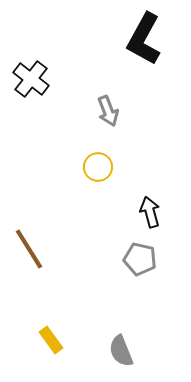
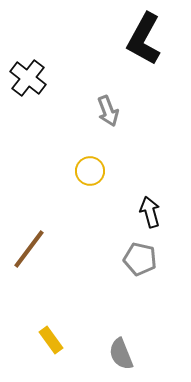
black cross: moved 3 px left, 1 px up
yellow circle: moved 8 px left, 4 px down
brown line: rotated 69 degrees clockwise
gray semicircle: moved 3 px down
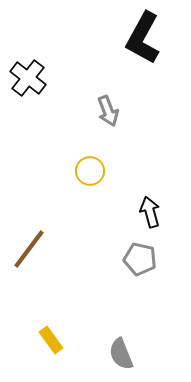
black L-shape: moved 1 px left, 1 px up
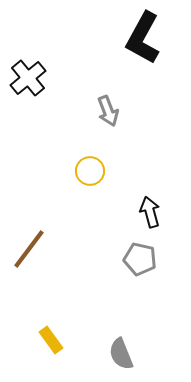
black cross: rotated 12 degrees clockwise
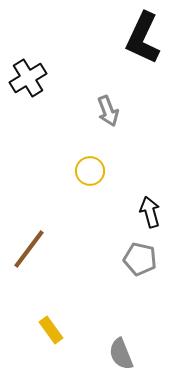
black L-shape: rotated 4 degrees counterclockwise
black cross: rotated 9 degrees clockwise
yellow rectangle: moved 10 px up
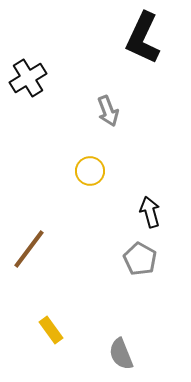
gray pentagon: rotated 16 degrees clockwise
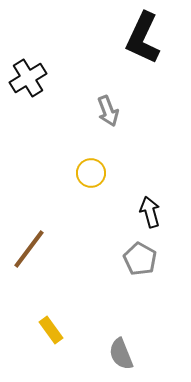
yellow circle: moved 1 px right, 2 px down
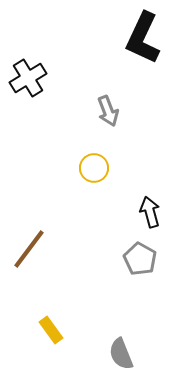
yellow circle: moved 3 px right, 5 px up
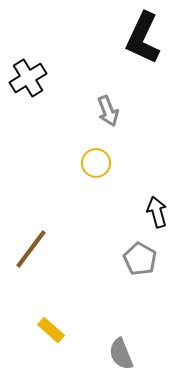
yellow circle: moved 2 px right, 5 px up
black arrow: moved 7 px right
brown line: moved 2 px right
yellow rectangle: rotated 12 degrees counterclockwise
